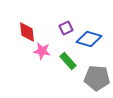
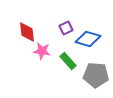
blue diamond: moved 1 px left
gray pentagon: moved 1 px left, 3 px up
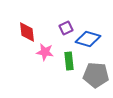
pink star: moved 3 px right, 1 px down
green rectangle: moved 1 px right; rotated 36 degrees clockwise
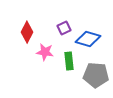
purple square: moved 2 px left
red diamond: rotated 35 degrees clockwise
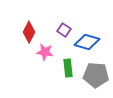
purple square: moved 2 px down; rotated 32 degrees counterclockwise
red diamond: moved 2 px right
blue diamond: moved 1 px left, 3 px down
green rectangle: moved 1 px left, 7 px down
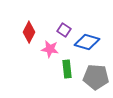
pink star: moved 5 px right, 3 px up
green rectangle: moved 1 px left, 1 px down
gray pentagon: moved 2 px down
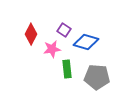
red diamond: moved 2 px right, 2 px down
blue diamond: moved 1 px left
pink star: moved 2 px right; rotated 18 degrees counterclockwise
gray pentagon: moved 1 px right
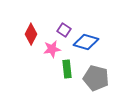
gray pentagon: moved 1 px left, 1 px down; rotated 10 degrees clockwise
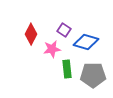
gray pentagon: moved 3 px left, 3 px up; rotated 15 degrees counterclockwise
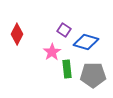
red diamond: moved 14 px left
pink star: moved 3 px down; rotated 24 degrees counterclockwise
